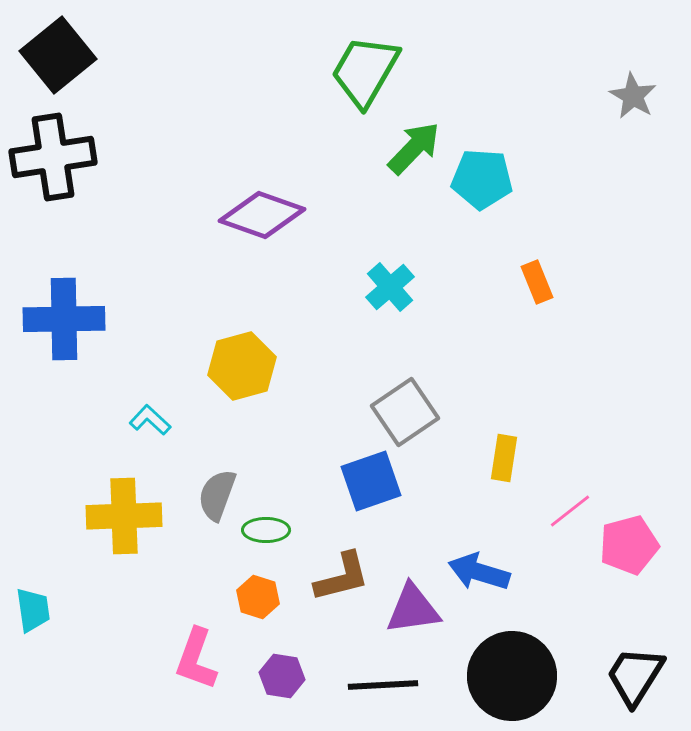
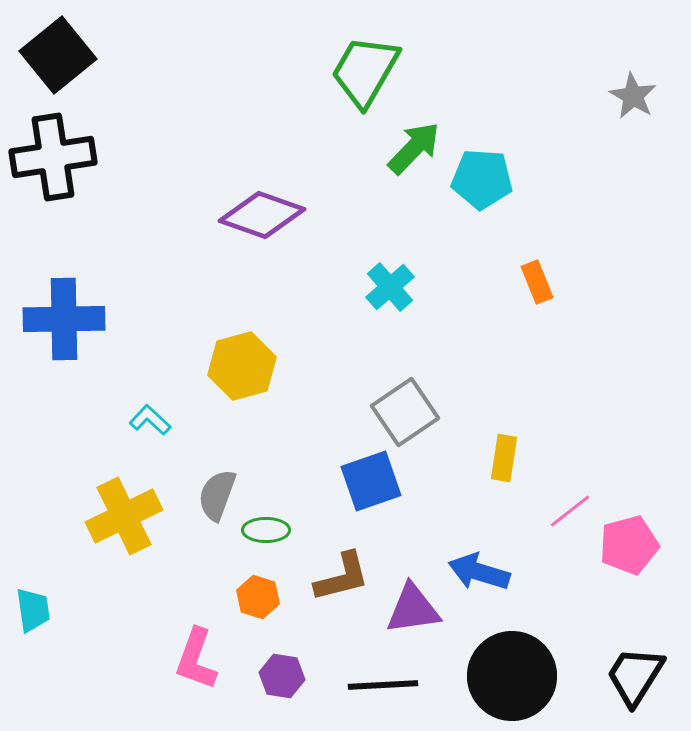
yellow cross: rotated 24 degrees counterclockwise
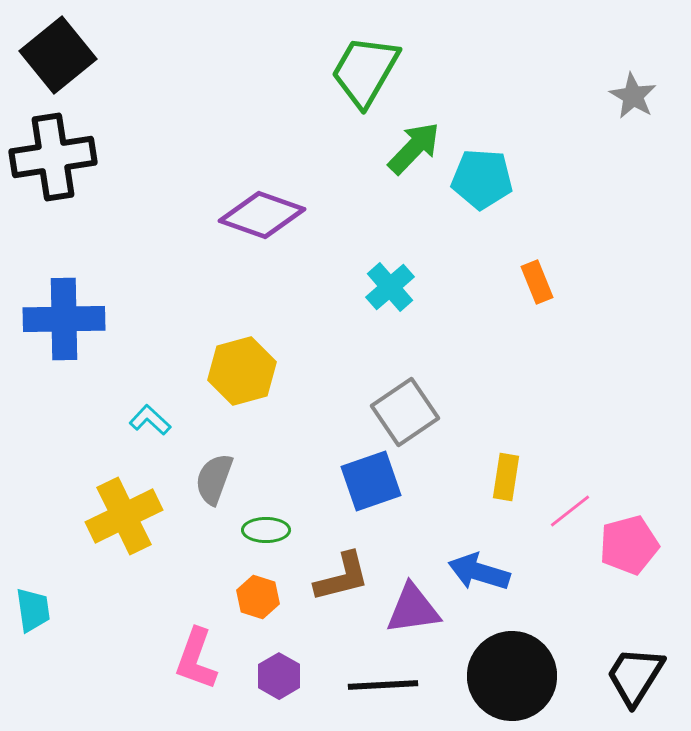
yellow hexagon: moved 5 px down
yellow rectangle: moved 2 px right, 19 px down
gray semicircle: moved 3 px left, 16 px up
purple hexagon: moved 3 px left; rotated 21 degrees clockwise
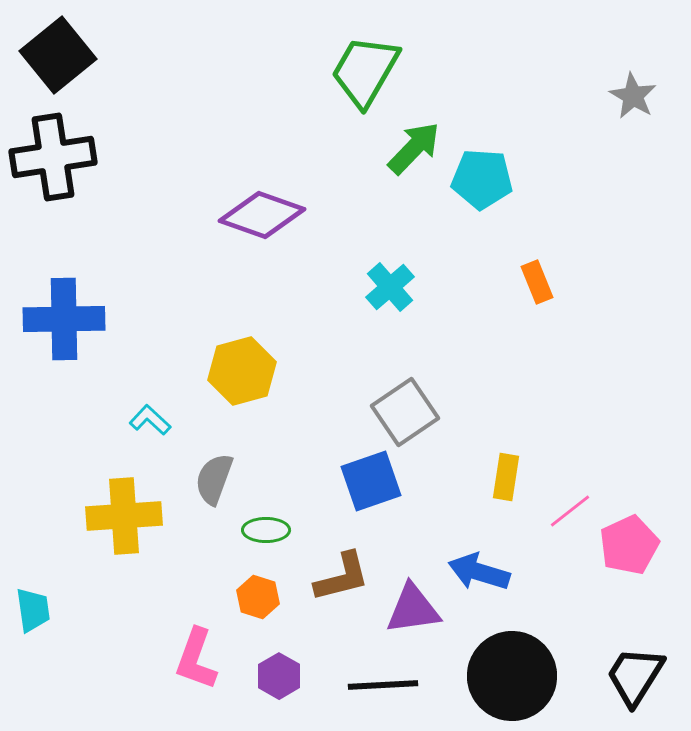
yellow cross: rotated 22 degrees clockwise
pink pentagon: rotated 10 degrees counterclockwise
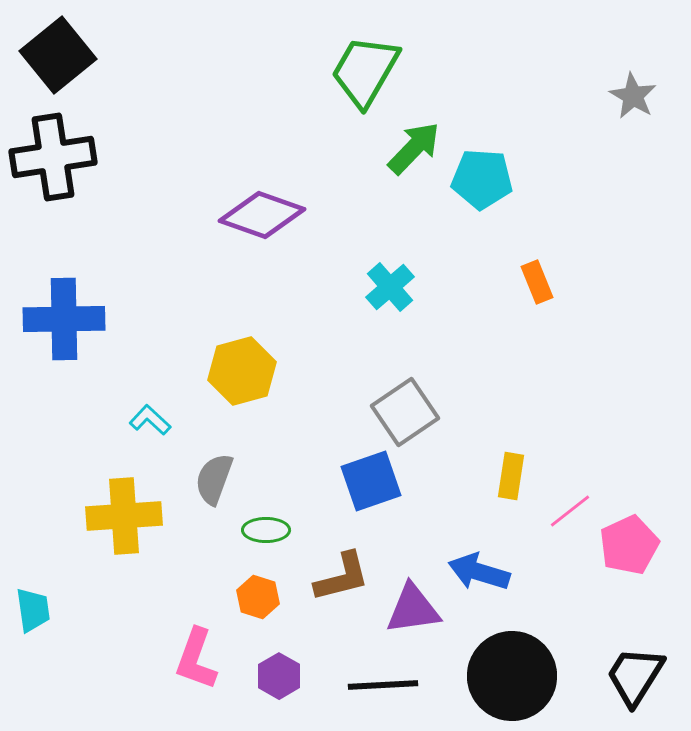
yellow rectangle: moved 5 px right, 1 px up
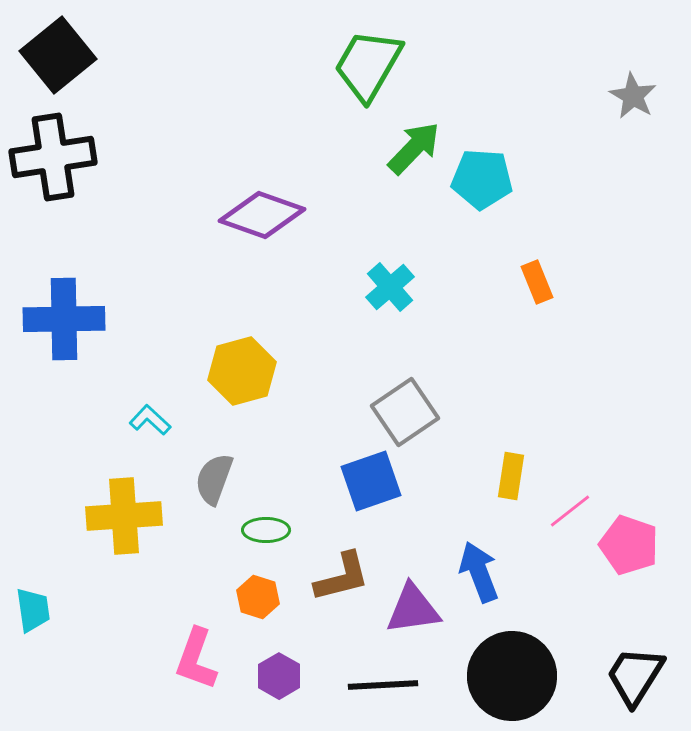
green trapezoid: moved 3 px right, 6 px up
pink pentagon: rotated 28 degrees counterclockwise
blue arrow: rotated 52 degrees clockwise
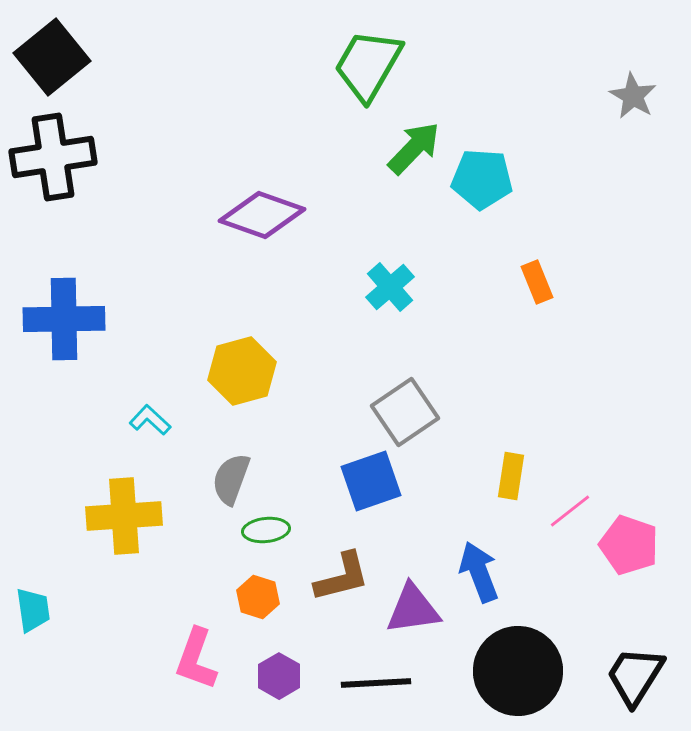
black square: moved 6 px left, 2 px down
gray semicircle: moved 17 px right
green ellipse: rotated 6 degrees counterclockwise
black circle: moved 6 px right, 5 px up
black line: moved 7 px left, 2 px up
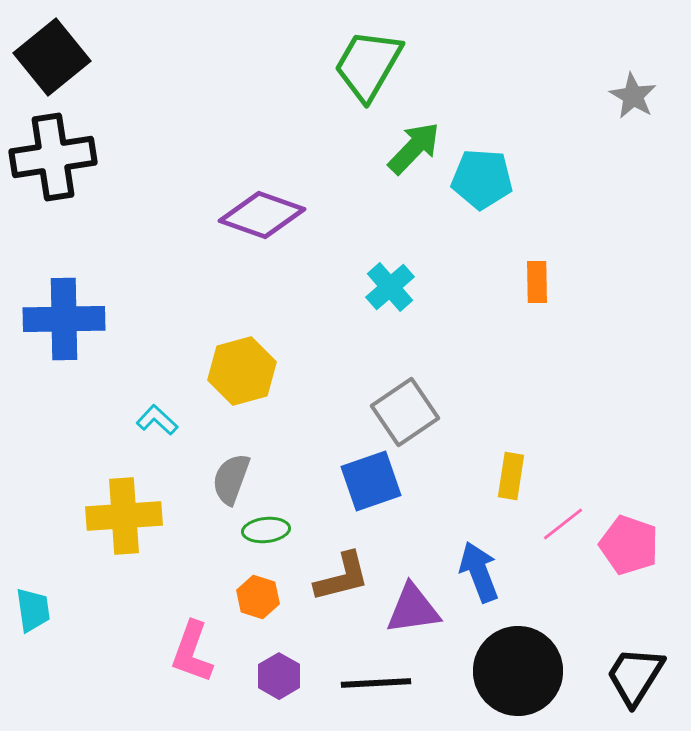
orange rectangle: rotated 21 degrees clockwise
cyan L-shape: moved 7 px right
pink line: moved 7 px left, 13 px down
pink L-shape: moved 4 px left, 7 px up
